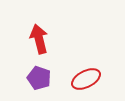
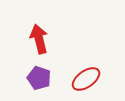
red ellipse: rotated 8 degrees counterclockwise
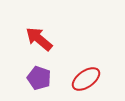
red arrow: rotated 36 degrees counterclockwise
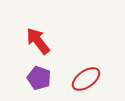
red arrow: moved 1 px left, 2 px down; rotated 12 degrees clockwise
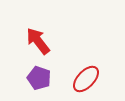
red ellipse: rotated 12 degrees counterclockwise
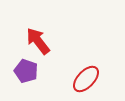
purple pentagon: moved 13 px left, 7 px up
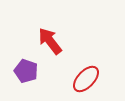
red arrow: moved 12 px right
